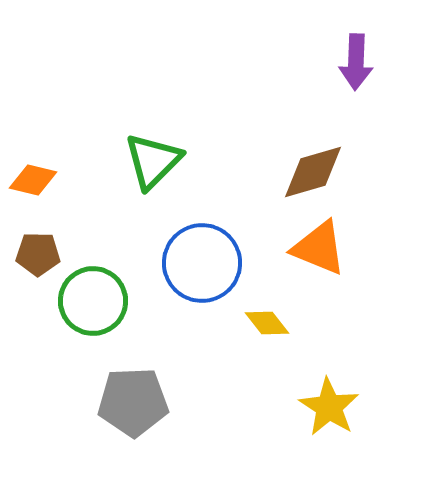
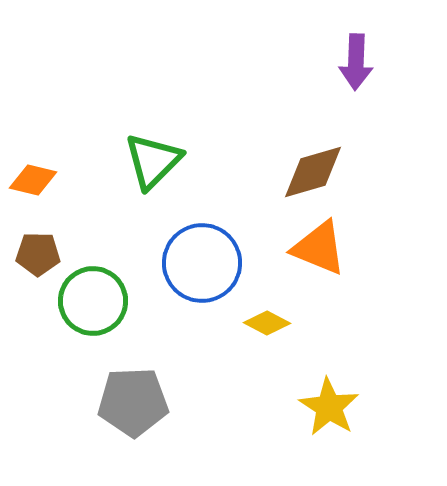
yellow diamond: rotated 24 degrees counterclockwise
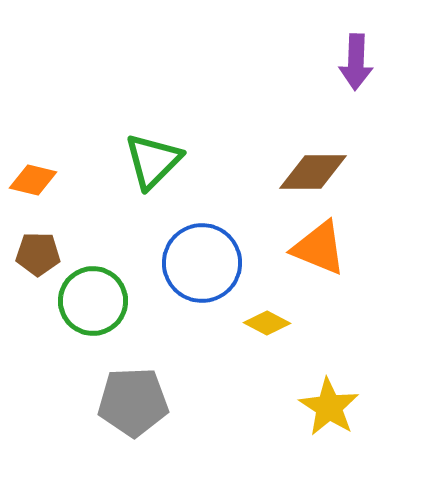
brown diamond: rotated 16 degrees clockwise
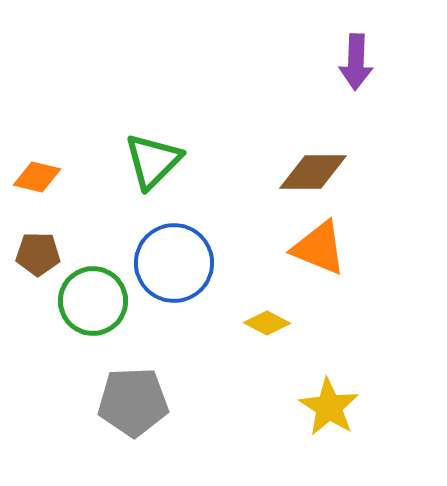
orange diamond: moved 4 px right, 3 px up
blue circle: moved 28 px left
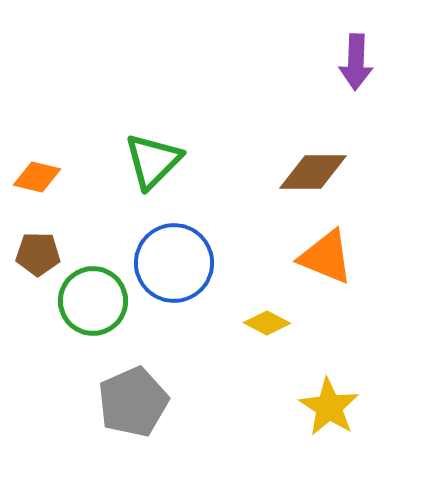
orange triangle: moved 7 px right, 9 px down
gray pentagon: rotated 22 degrees counterclockwise
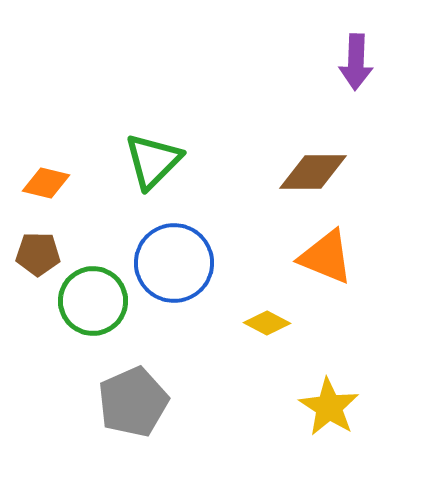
orange diamond: moved 9 px right, 6 px down
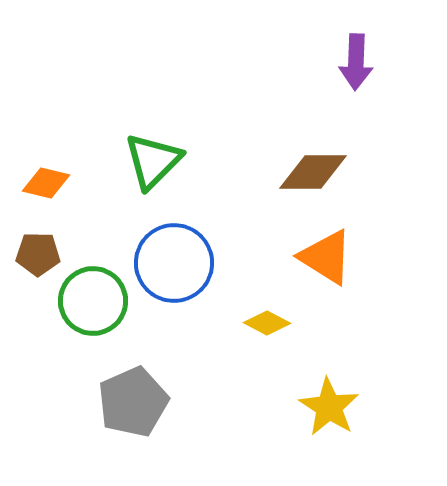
orange triangle: rotated 10 degrees clockwise
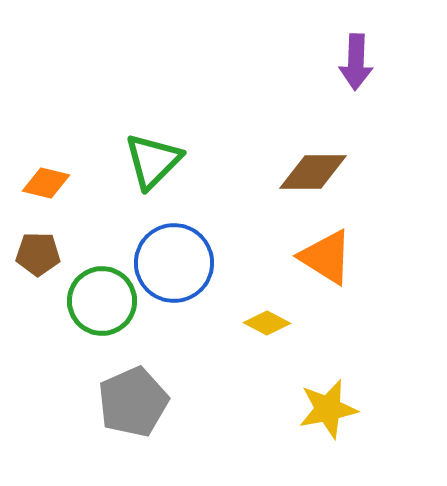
green circle: moved 9 px right
yellow star: moved 1 px left, 2 px down; rotated 28 degrees clockwise
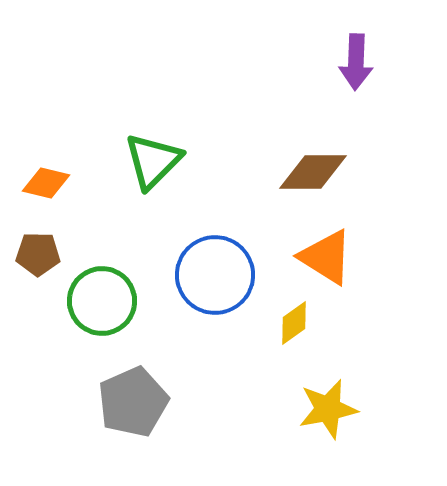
blue circle: moved 41 px right, 12 px down
yellow diamond: moved 27 px right; rotated 63 degrees counterclockwise
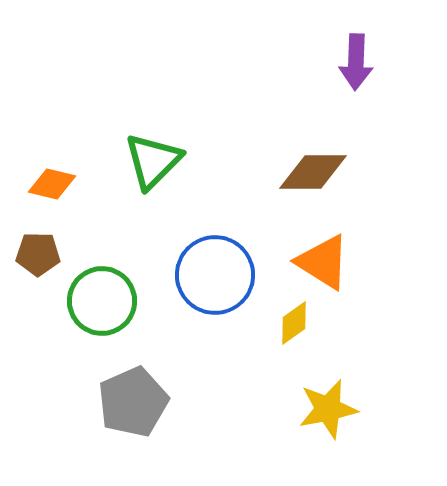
orange diamond: moved 6 px right, 1 px down
orange triangle: moved 3 px left, 5 px down
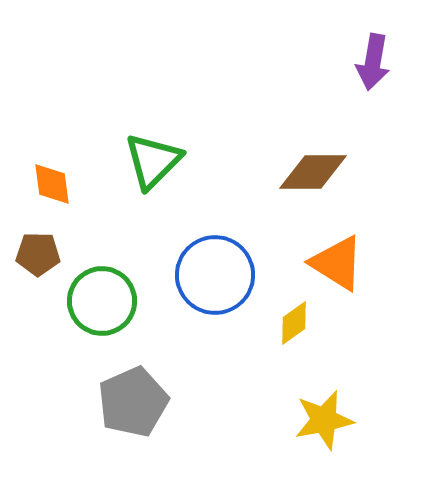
purple arrow: moved 17 px right; rotated 8 degrees clockwise
orange diamond: rotated 69 degrees clockwise
orange triangle: moved 14 px right, 1 px down
yellow star: moved 4 px left, 11 px down
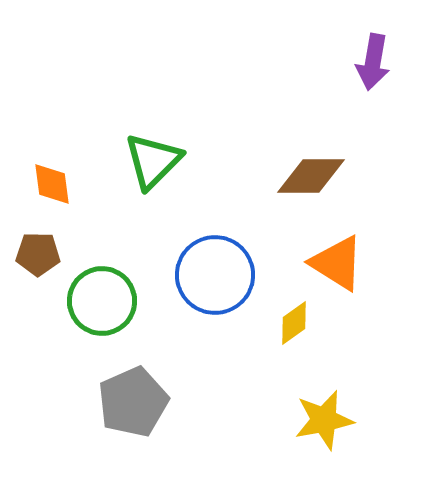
brown diamond: moved 2 px left, 4 px down
